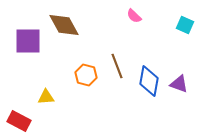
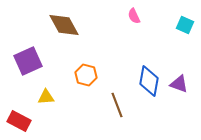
pink semicircle: rotated 21 degrees clockwise
purple square: moved 20 px down; rotated 24 degrees counterclockwise
brown line: moved 39 px down
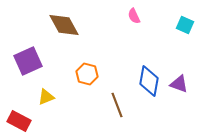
orange hexagon: moved 1 px right, 1 px up
yellow triangle: rotated 18 degrees counterclockwise
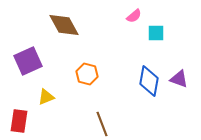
pink semicircle: rotated 105 degrees counterclockwise
cyan square: moved 29 px left, 8 px down; rotated 24 degrees counterclockwise
purple triangle: moved 5 px up
brown line: moved 15 px left, 19 px down
red rectangle: rotated 70 degrees clockwise
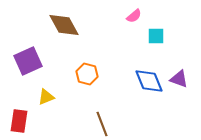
cyan square: moved 3 px down
blue diamond: rotated 32 degrees counterclockwise
